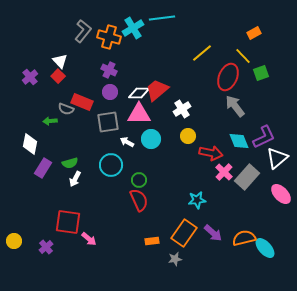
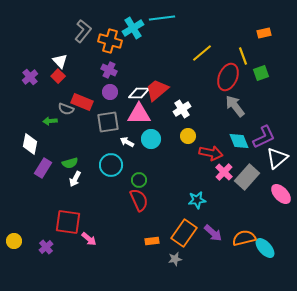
orange rectangle at (254, 33): moved 10 px right; rotated 16 degrees clockwise
orange cross at (109, 37): moved 1 px right, 4 px down
yellow line at (243, 56): rotated 24 degrees clockwise
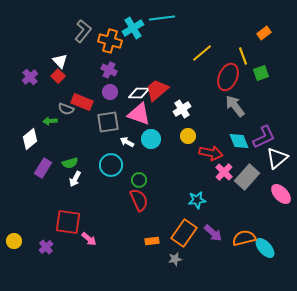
orange rectangle at (264, 33): rotated 24 degrees counterclockwise
pink triangle at (139, 114): rotated 20 degrees clockwise
white diamond at (30, 144): moved 5 px up; rotated 40 degrees clockwise
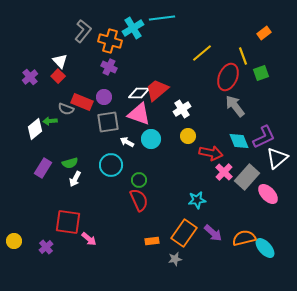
purple cross at (109, 70): moved 3 px up
purple circle at (110, 92): moved 6 px left, 5 px down
white diamond at (30, 139): moved 5 px right, 10 px up
pink ellipse at (281, 194): moved 13 px left
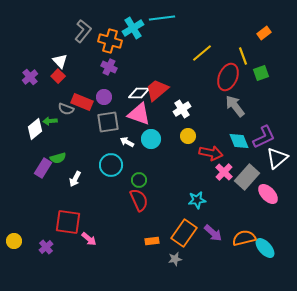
green semicircle at (70, 163): moved 12 px left, 5 px up
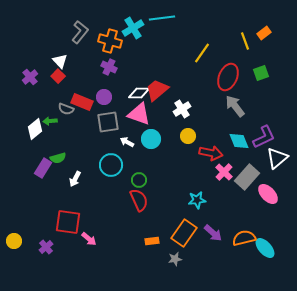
gray L-shape at (83, 31): moved 3 px left, 1 px down
yellow line at (202, 53): rotated 15 degrees counterclockwise
yellow line at (243, 56): moved 2 px right, 15 px up
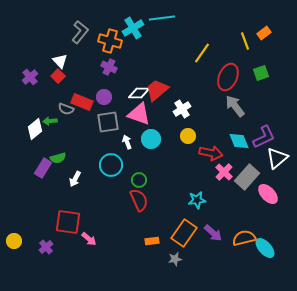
white arrow at (127, 142): rotated 40 degrees clockwise
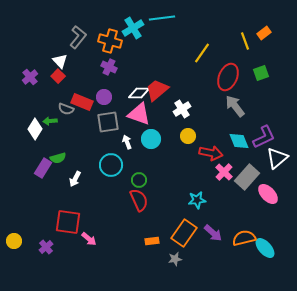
gray L-shape at (80, 32): moved 2 px left, 5 px down
white diamond at (35, 129): rotated 20 degrees counterclockwise
